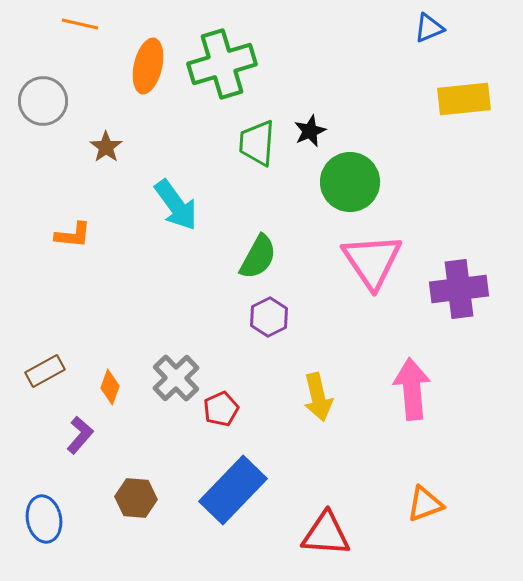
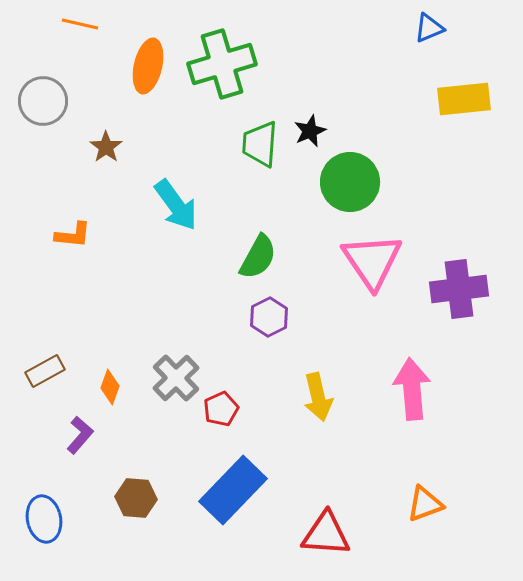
green trapezoid: moved 3 px right, 1 px down
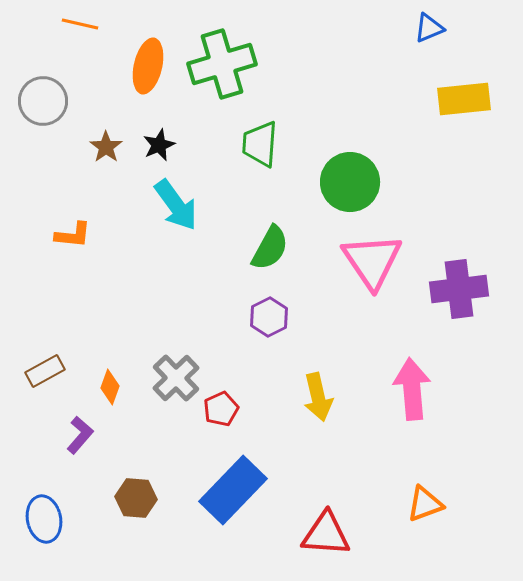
black star: moved 151 px left, 14 px down
green semicircle: moved 12 px right, 9 px up
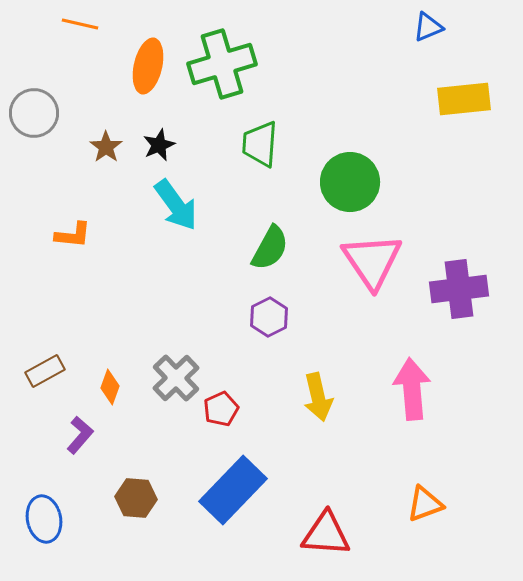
blue triangle: moved 1 px left, 1 px up
gray circle: moved 9 px left, 12 px down
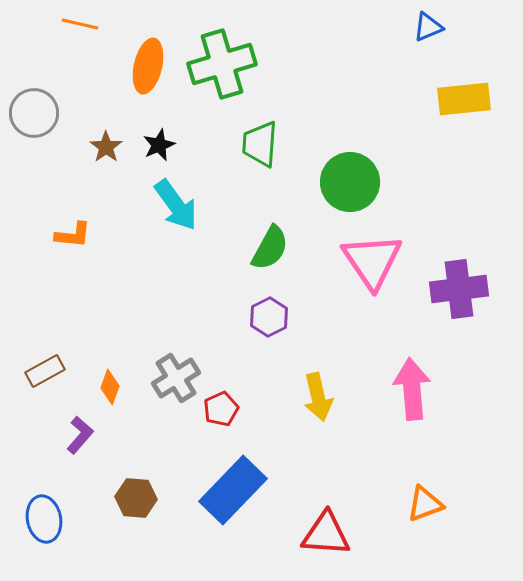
gray cross: rotated 12 degrees clockwise
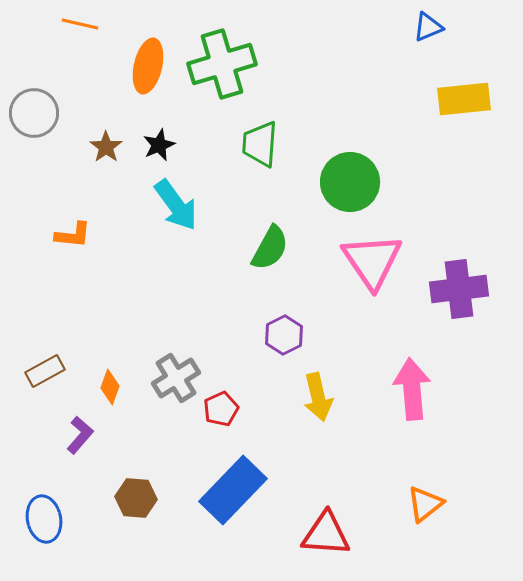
purple hexagon: moved 15 px right, 18 px down
orange triangle: rotated 18 degrees counterclockwise
